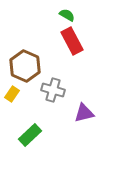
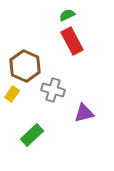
green semicircle: rotated 56 degrees counterclockwise
green rectangle: moved 2 px right
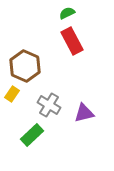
green semicircle: moved 2 px up
gray cross: moved 4 px left, 15 px down; rotated 15 degrees clockwise
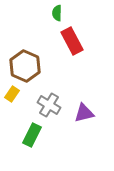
green semicircle: moved 10 px left; rotated 63 degrees counterclockwise
green rectangle: rotated 20 degrees counterclockwise
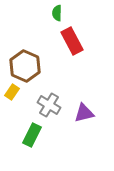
yellow rectangle: moved 2 px up
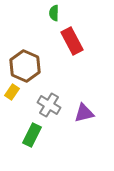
green semicircle: moved 3 px left
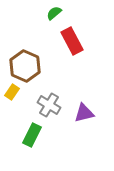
green semicircle: rotated 49 degrees clockwise
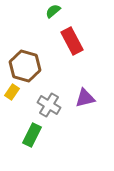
green semicircle: moved 1 px left, 2 px up
brown hexagon: rotated 8 degrees counterclockwise
purple triangle: moved 1 px right, 15 px up
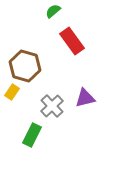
red rectangle: rotated 8 degrees counterclockwise
gray cross: moved 3 px right, 1 px down; rotated 15 degrees clockwise
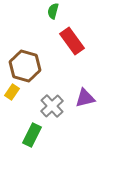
green semicircle: rotated 35 degrees counterclockwise
